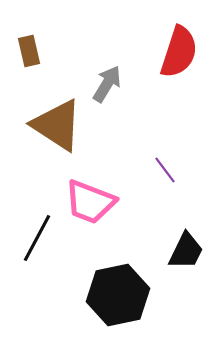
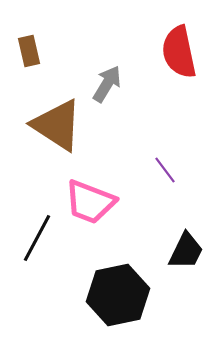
red semicircle: rotated 150 degrees clockwise
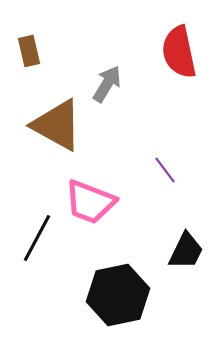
brown triangle: rotated 4 degrees counterclockwise
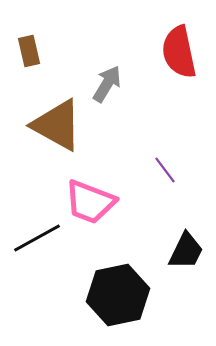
black line: rotated 33 degrees clockwise
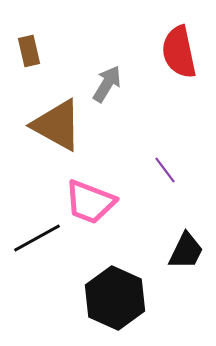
black hexagon: moved 3 px left, 3 px down; rotated 24 degrees counterclockwise
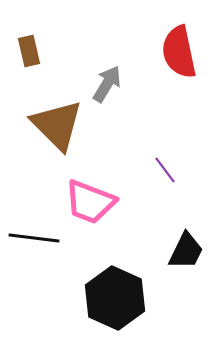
brown triangle: rotated 16 degrees clockwise
black line: moved 3 px left; rotated 36 degrees clockwise
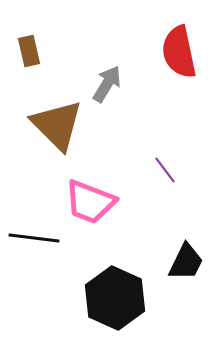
black trapezoid: moved 11 px down
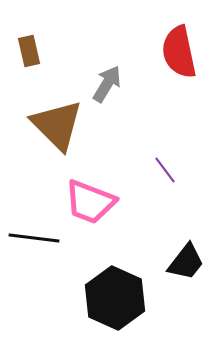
black trapezoid: rotated 12 degrees clockwise
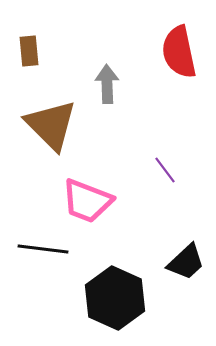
brown rectangle: rotated 8 degrees clockwise
gray arrow: rotated 33 degrees counterclockwise
brown triangle: moved 6 px left
pink trapezoid: moved 3 px left, 1 px up
black line: moved 9 px right, 11 px down
black trapezoid: rotated 9 degrees clockwise
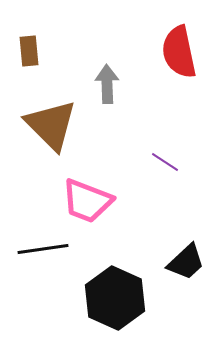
purple line: moved 8 px up; rotated 20 degrees counterclockwise
black line: rotated 15 degrees counterclockwise
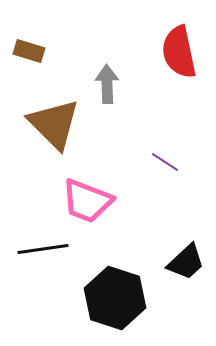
brown rectangle: rotated 68 degrees counterclockwise
brown triangle: moved 3 px right, 1 px up
black hexagon: rotated 6 degrees counterclockwise
